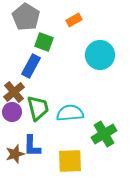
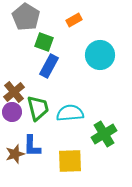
blue rectangle: moved 18 px right
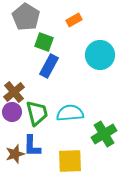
green trapezoid: moved 1 px left, 5 px down
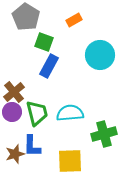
green cross: rotated 15 degrees clockwise
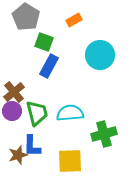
purple circle: moved 1 px up
brown star: moved 3 px right, 1 px down
